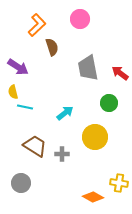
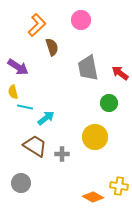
pink circle: moved 1 px right, 1 px down
cyan arrow: moved 19 px left, 5 px down
yellow cross: moved 3 px down
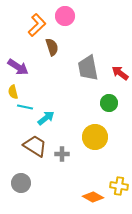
pink circle: moved 16 px left, 4 px up
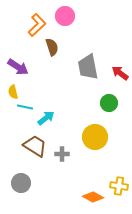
gray trapezoid: moved 1 px up
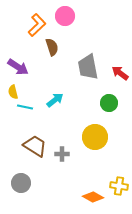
cyan arrow: moved 9 px right, 18 px up
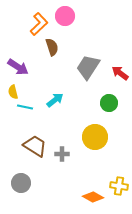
orange L-shape: moved 2 px right, 1 px up
gray trapezoid: rotated 44 degrees clockwise
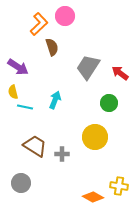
cyan arrow: rotated 30 degrees counterclockwise
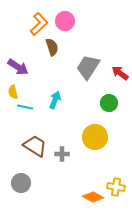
pink circle: moved 5 px down
yellow cross: moved 3 px left, 1 px down
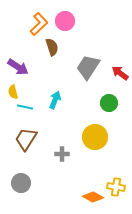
brown trapezoid: moved 9 px left, 7 px up; rotated 90 degrees counterclockwise
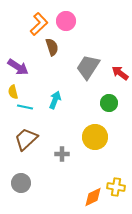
pink circle: moved 1 px right
brown trapezoid: rotated 15 degrees clockwise
orange diamond: rotated 55 degrees counterclockwise
